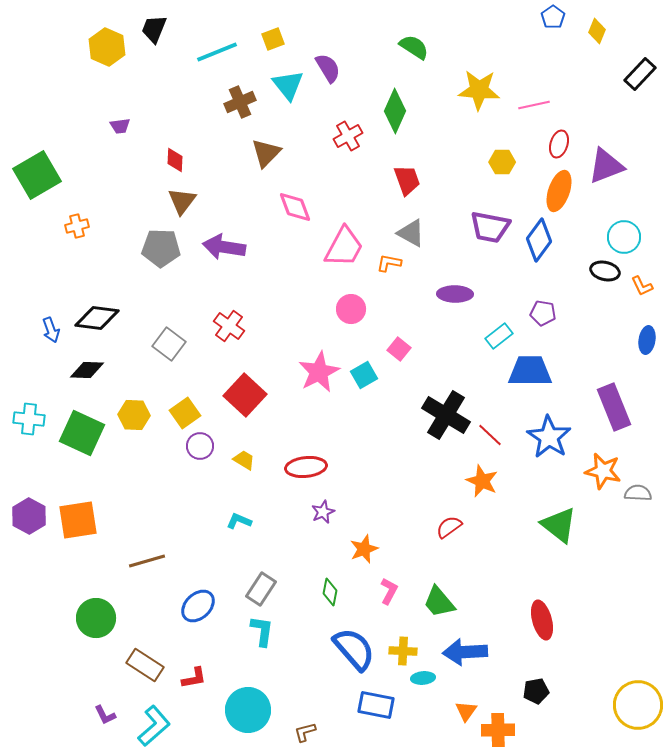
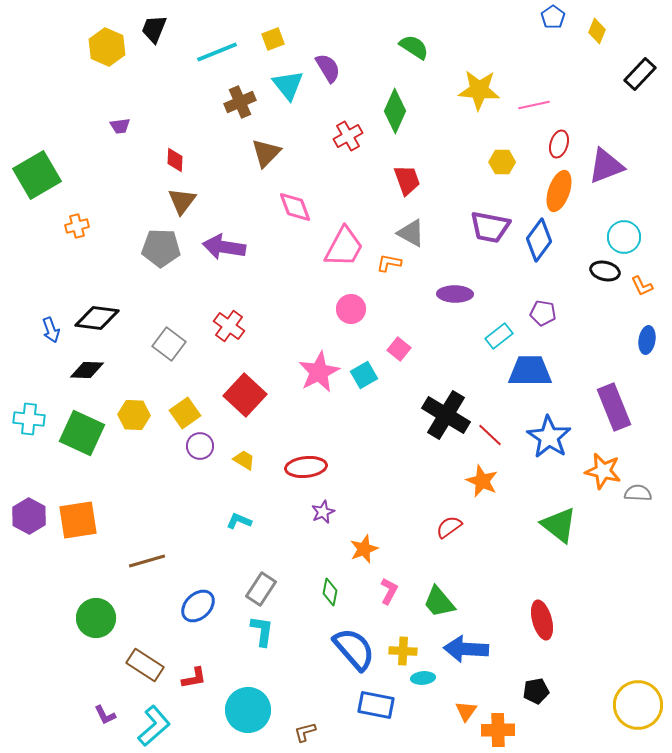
blue arrow at (465, 652): moved 1 px right, 3 px up; rotated 6 degrees clockwise
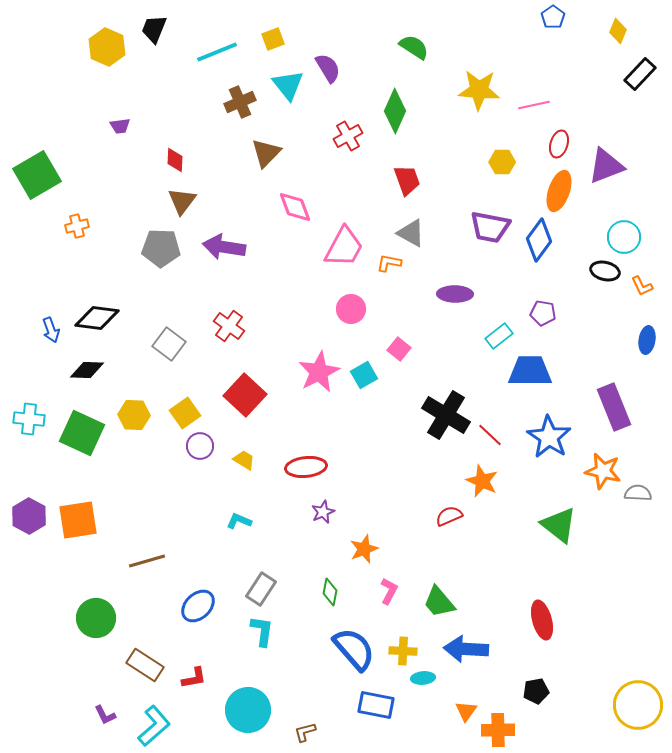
yellow diamond at (597, 31): moved 21 px right
red semicircle at (449, 527): moved 11 px up; rotated 12 degrees clockwise
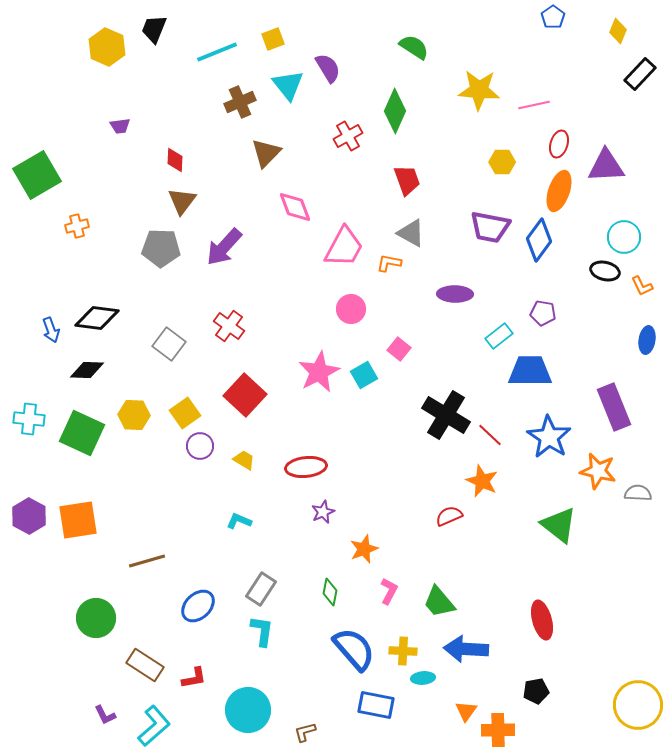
purple triangle at (606, 166): rotated 18 degrees clockwise
purple arrow at (224, 247): rotated 57 degrees counterclockwise
orange star at (603, 471): moved 5 px left
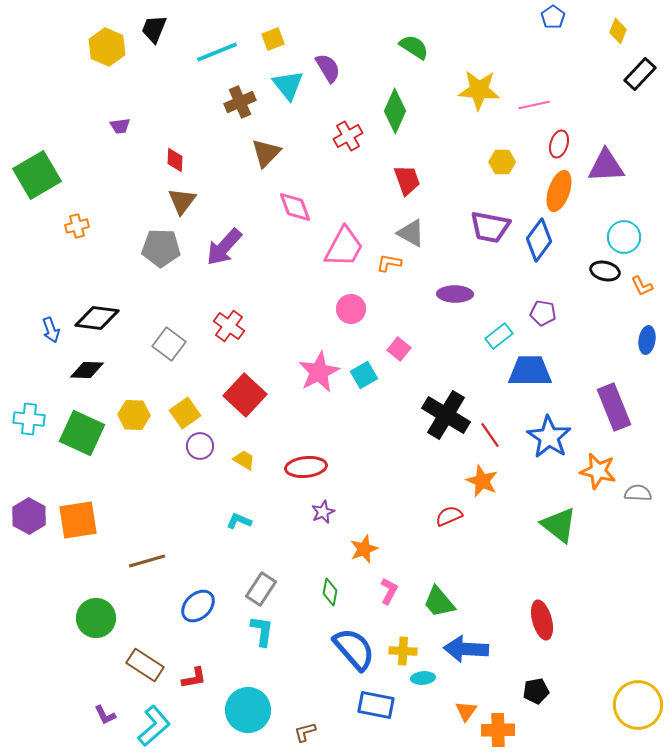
red line at (490, 435): rotated 12 degrees clockwise
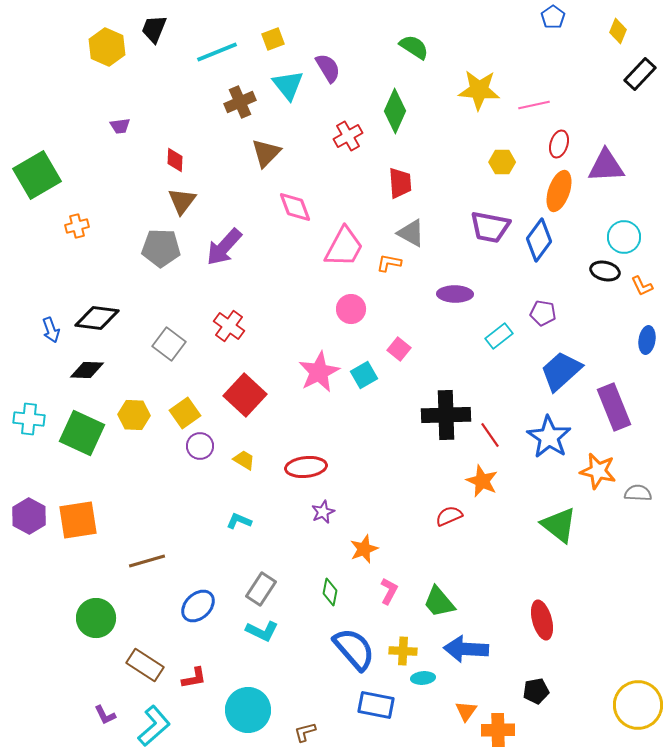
red trapezoid at (407, 180): moved 7 px left, 3 px down; rotated 16 degrees clockwise
blue trapezoid at (530, 371): moved 31 px right; rotated 42 degrees counterclockwise
black cross at (446, 415): rotated 33 degrees counterclockwise
cyan L-shape at (262, 631): rotated 108 degrees clockwise
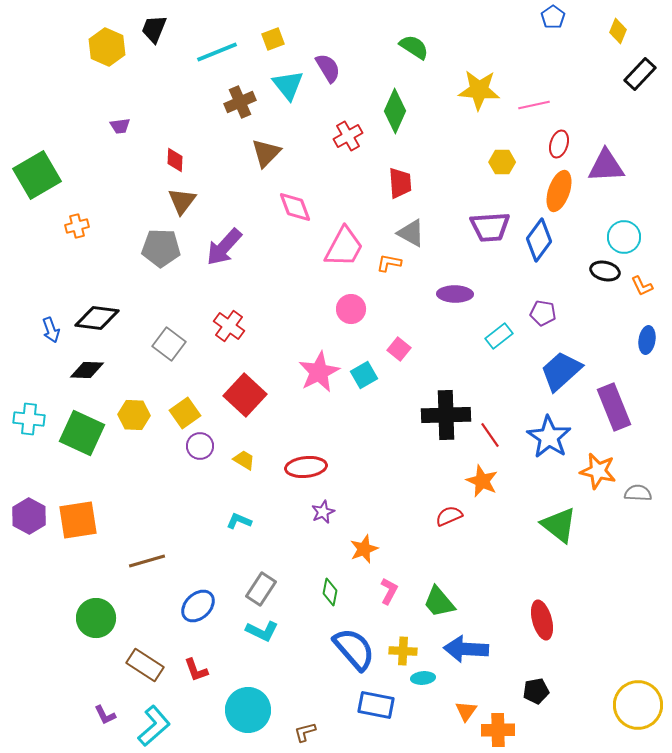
purple trapezoid at (490, 227): rotated 15 degrees counterclockwise
red L-shape at (194, 678): moved 2 px right, 8 px up; rotated 80 degrees clockwise
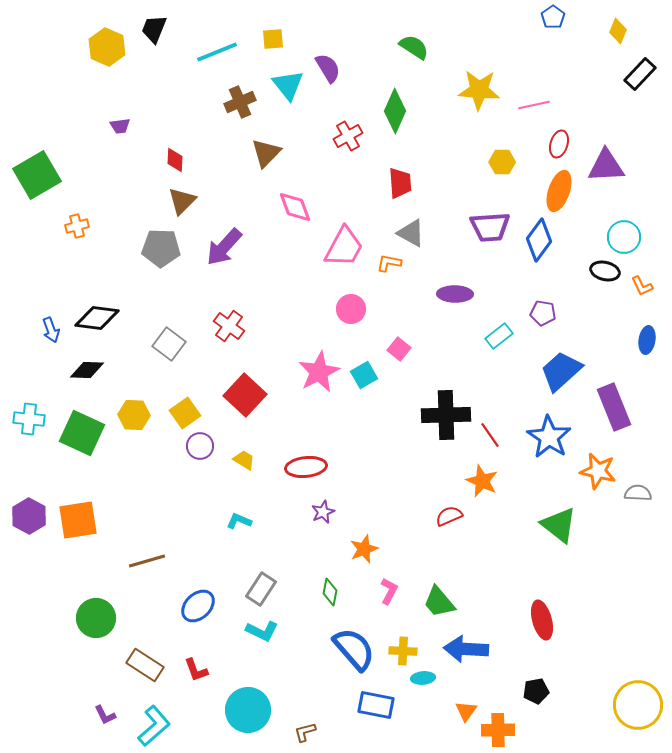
yellow square at (273, 39): rotated 15 degrees clockwise
brown triangle at (182, 201): rotated 8 degrees clockwise
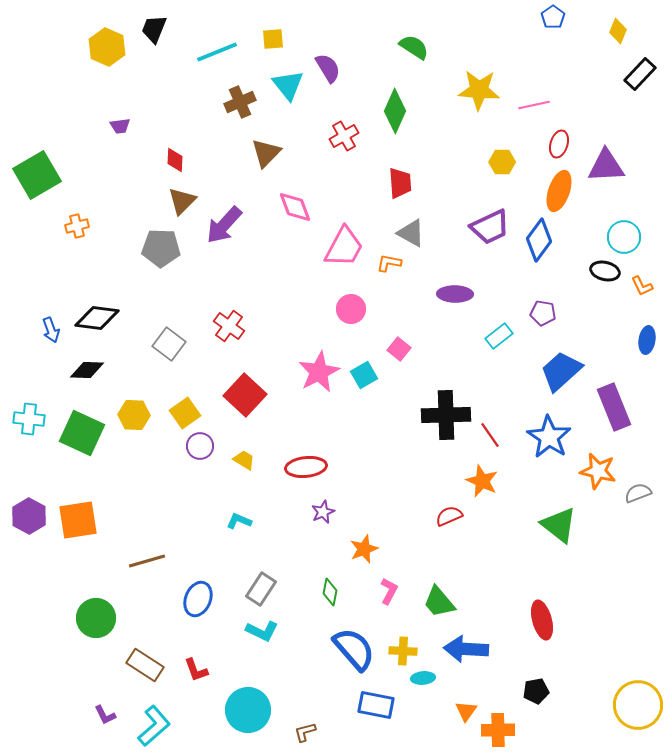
red cross at (348, 136): moved 4 px left
purple trapezoid at (490, 227): rotated 21 degrees counterclockwise
purple arrow at (224, 247): moved 22 px up
gray semicircle at (638, 493): rotated 24 degrees counterclockwise
blue ellipse at (198, 606): moved 7 px up; rotated 24 degrees counterclockwise
